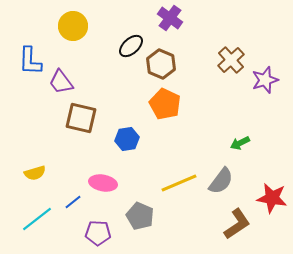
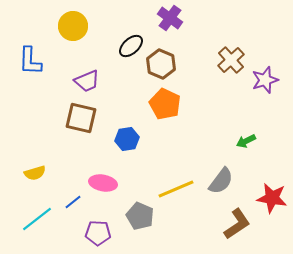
purple trapezoid: moved 26 px right, 1 px up; rotated 76 degrees counterclockwise
green arrow: moved 6 px right, 2 px up
yellow line: moved 3 px left, 6 px down
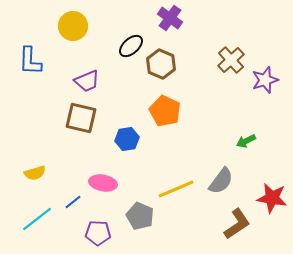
orange pentagon: moved 7 px down
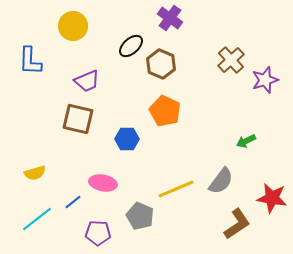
brown square: moved 3 px left, 1 px down
blue hexagon: rotated 10 degrees clockwise
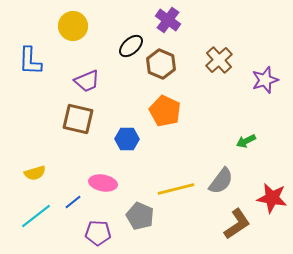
purple cross: moved 2 px left, 2 px down
brown cross: moved 12 px left
yellow line: rotated 9 degrees clockwise
cyan line: moved 1 px left, 3 px up
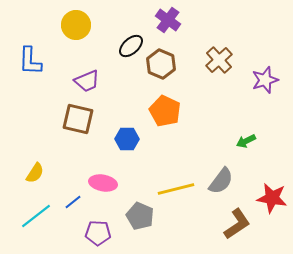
yellow circle: moved 3 px right, 1 px up
yellow semicircle: rotated 40 degrees counterclockwise
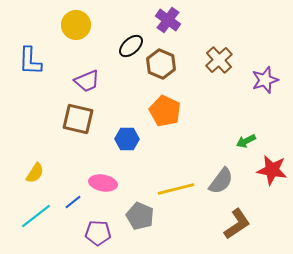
red star: moved 28 px up
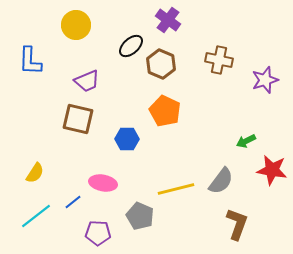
brown cross: rotated 36 degrees counterclockwise
brown L-shape: rotated 36 degrees counterclockwise
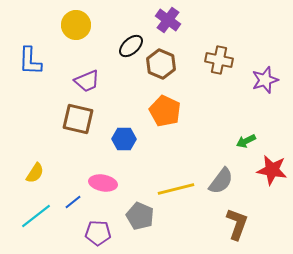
blue hexagon: moved 3 px left
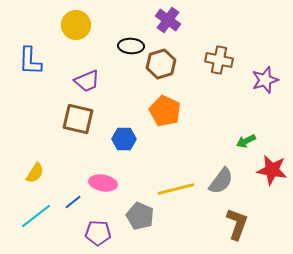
black ellipse: rotated 45 degrees clockwise
brown hexagon: rotated 20 degrees clockwise
